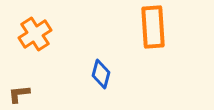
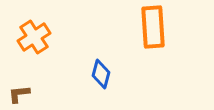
orange cross: moved 1 px left, 3 px down
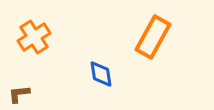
orange rectangle: moved 10 px down; rotated 33 degrees clockwise
blue diamond: rotated 24 degrees counterclockwise
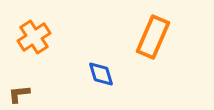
orange rectangle: rotated 6 degrees counterclockwise
blue diamond: rotated 8 degrees counterclockwise
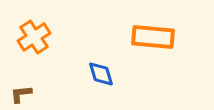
orange rectangle: rotated 72 degrees clockwise
brown L-shape: moved 2 px right
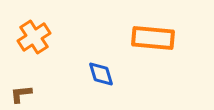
orange rectangle: moved 1 px down
